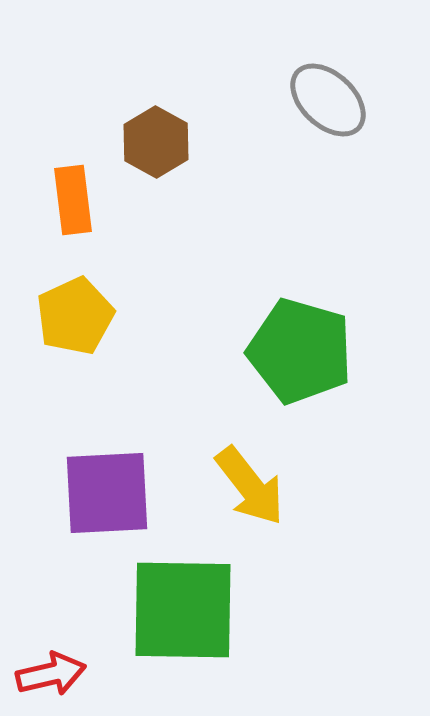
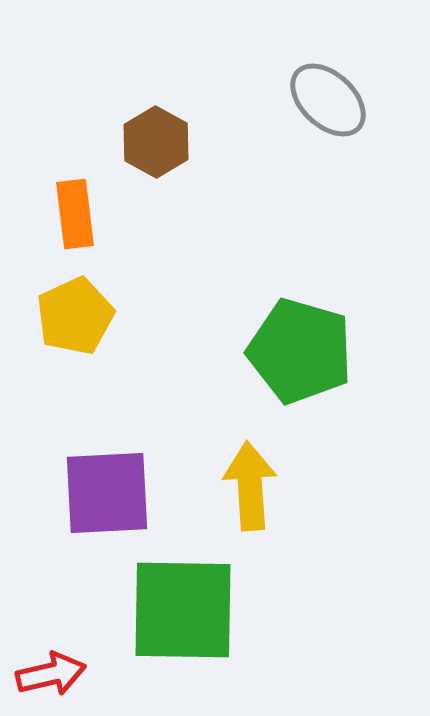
orange rectangle: moved 2 px right, 14 px down
yellow arrow: rotated 146 degrees counterclockwise
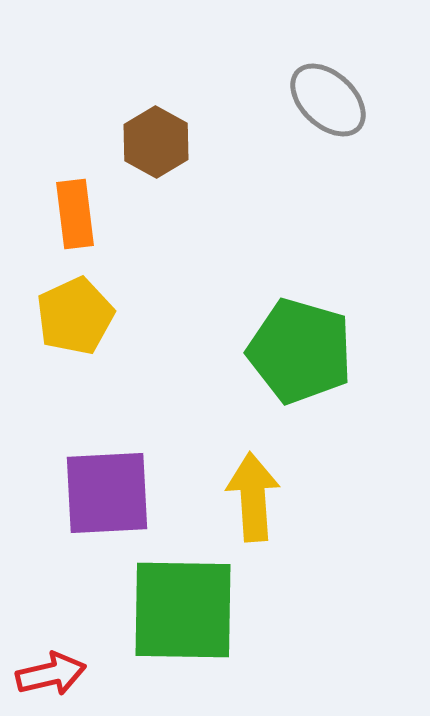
yellow arrow: moved 3 px right, 11 px down
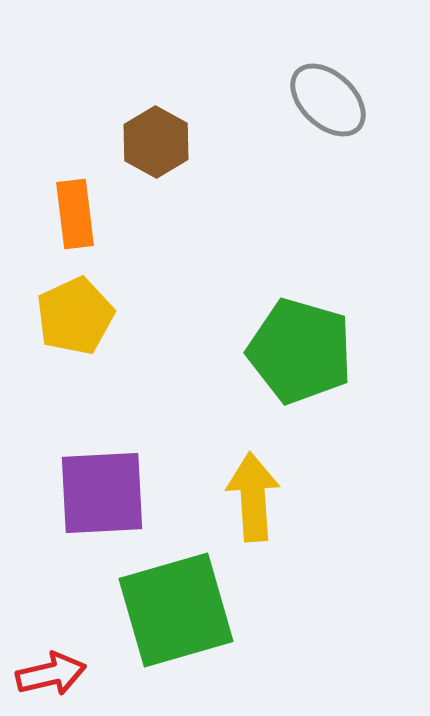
purple square: moved 5 px left
green square: moved 7 px left; rotated 17 degrees counterclockwise
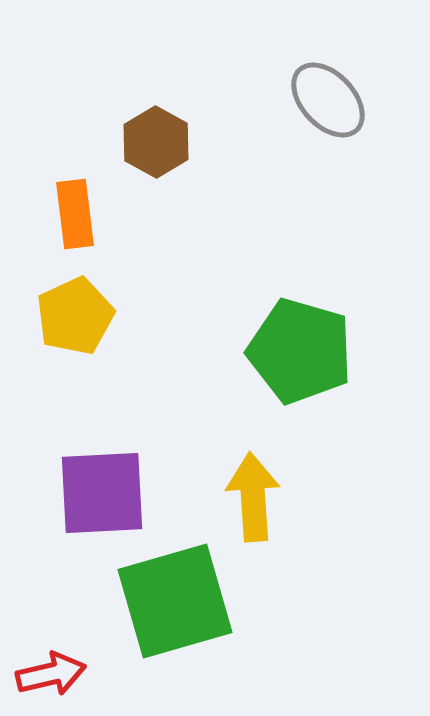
gray ellipse: rotated 4 degrees clockwise
green square: moved 1 px left, 9 px up
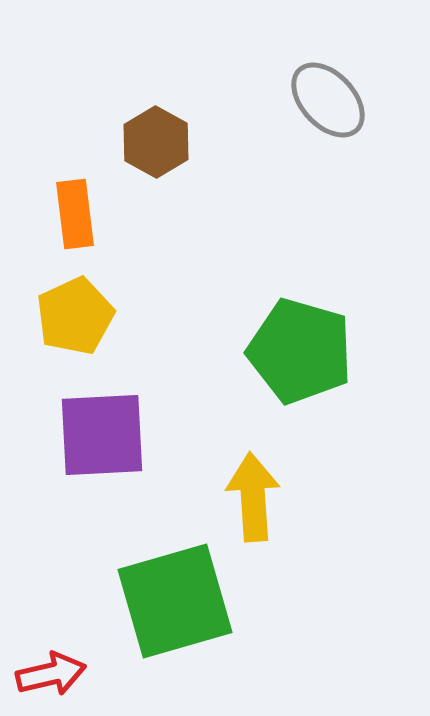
purple square: moved 58 px up
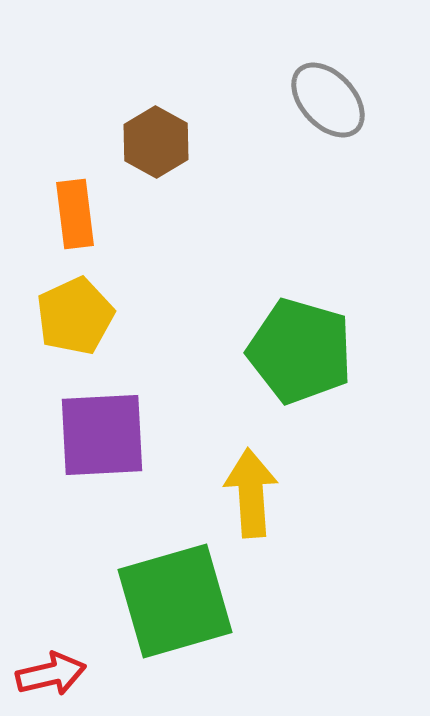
yellow arrow: moved 2 px left, 4 px up
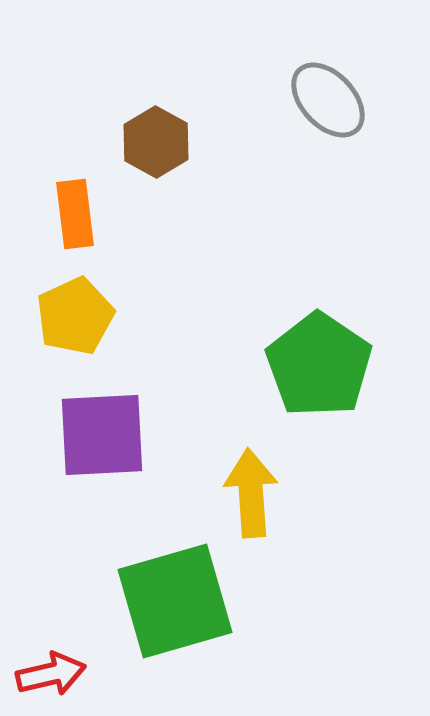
green pentagon: moved 19 px right, 14 px down; rotated 18 degrees clockwise
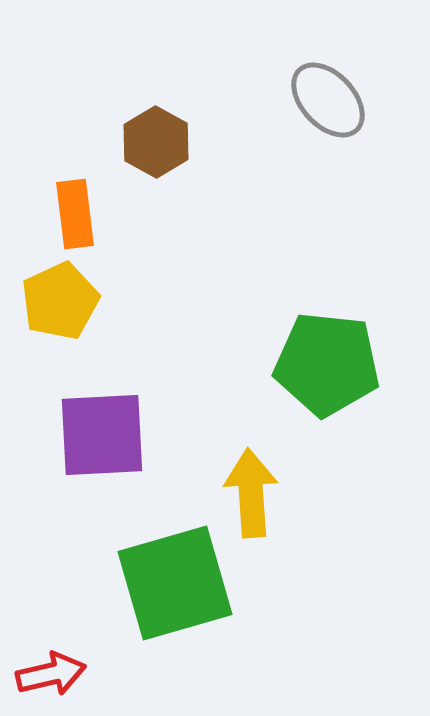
yellow pentagon: moved 15 px left, 15 px up
green pentagon: moved 8 px right, 1 px up; rotated 28 degrees counterclockwise
green square: moved 18 px up
